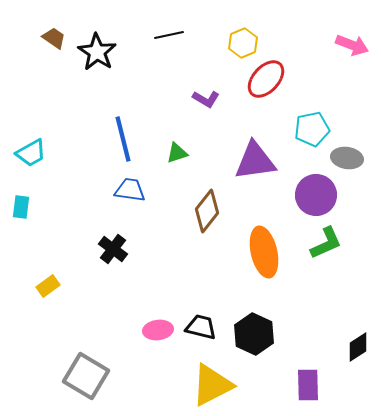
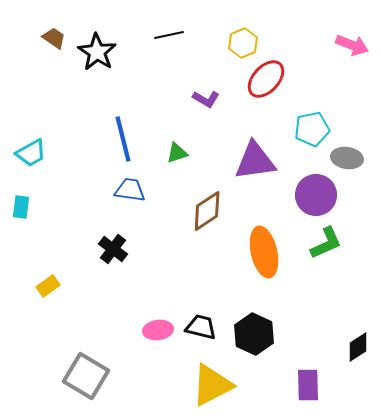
brown diamond: rotated 18 degrees clockwise
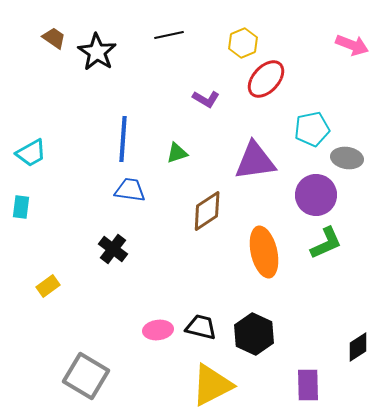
blue line: rotated 18 degrees clockwise
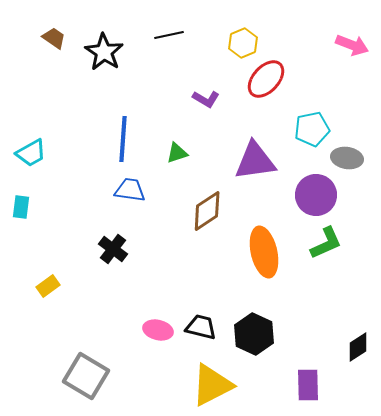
black star: moved 7 px right
pink ellipse: rotated 20 degrees clockwise
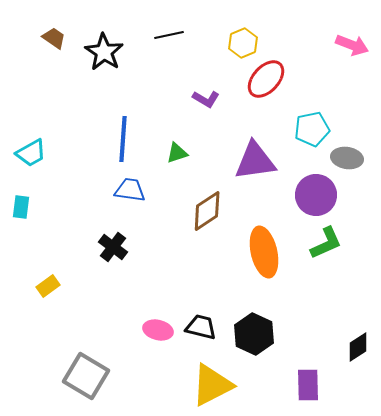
black cross: moved 2 px up
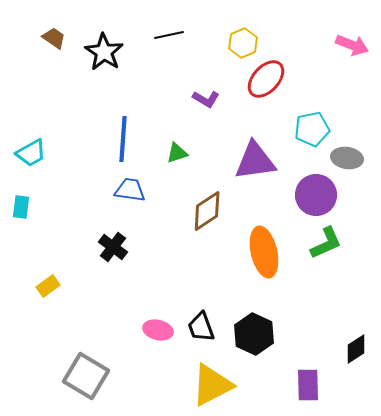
black trapezoid: rotated 124 degrees counterclockwise
black diamond: moved 2 px left, 2 px down
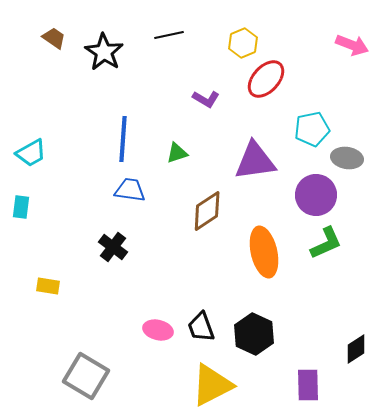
yellow rectangle: rotated 45 degrees clockwise
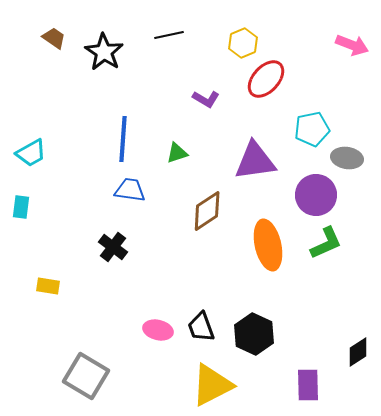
orange ellipse: moved 4 px right, 7 px up
black diamond: moved 2 px right, 3 px down
